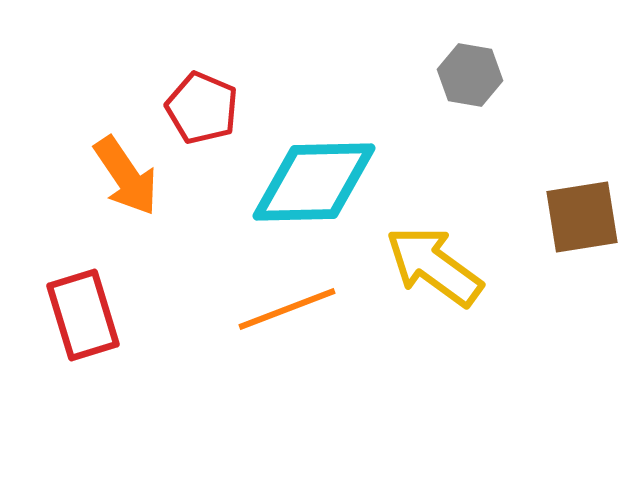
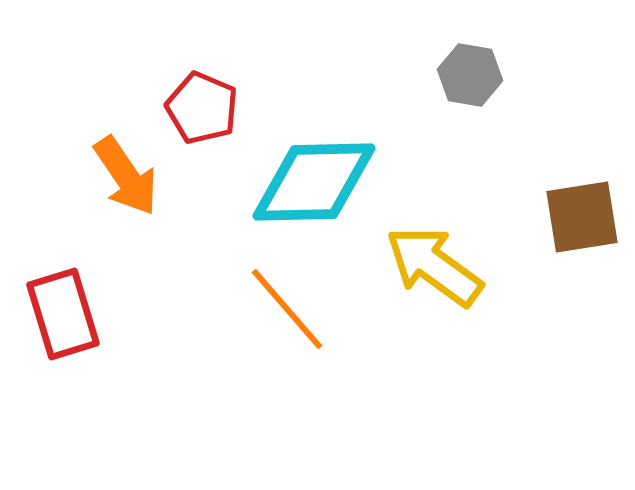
orange line: rotated 70 degrees clockwise
red rectangle: moved 20 px left, 1 px up
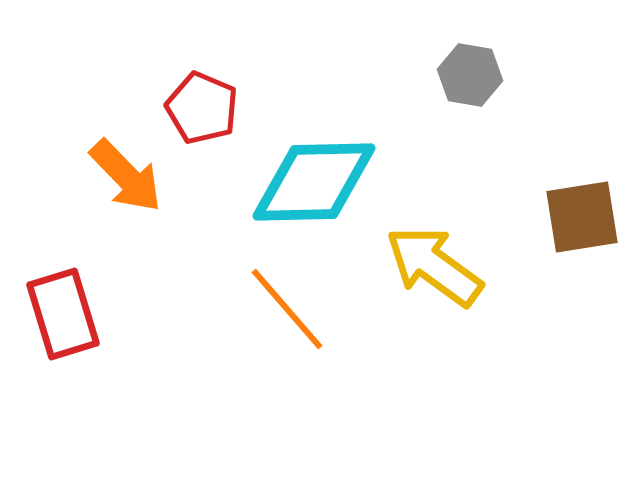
orange arrow: rotated 10 degrees counterclockwise
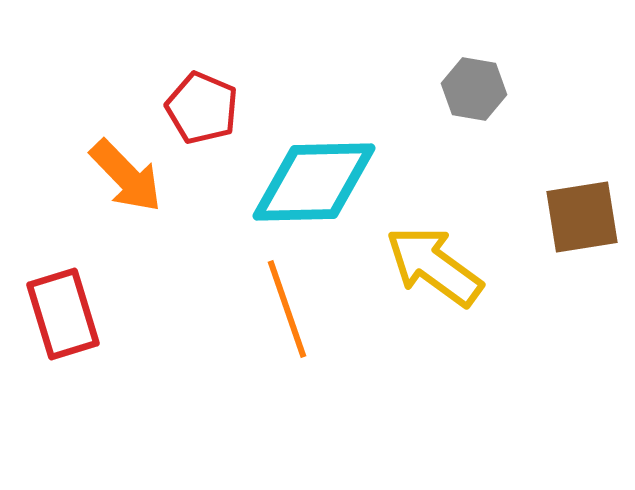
gray hexagon: moved 4 px right, 14 px down
orange line: rotated 22 degrees clockwise
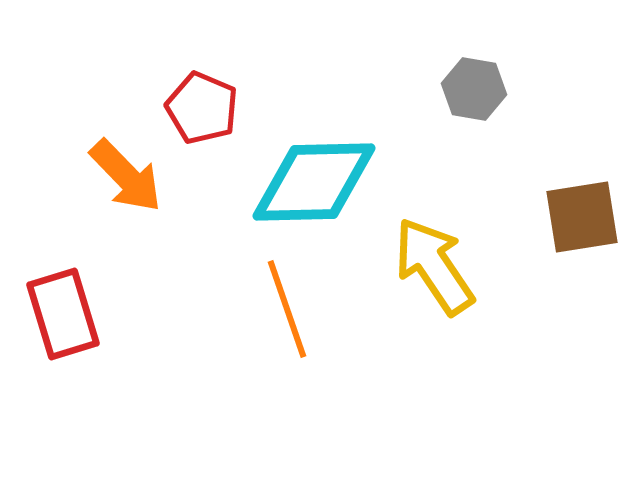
yellow arrow: rotated 20 degrees clockwise
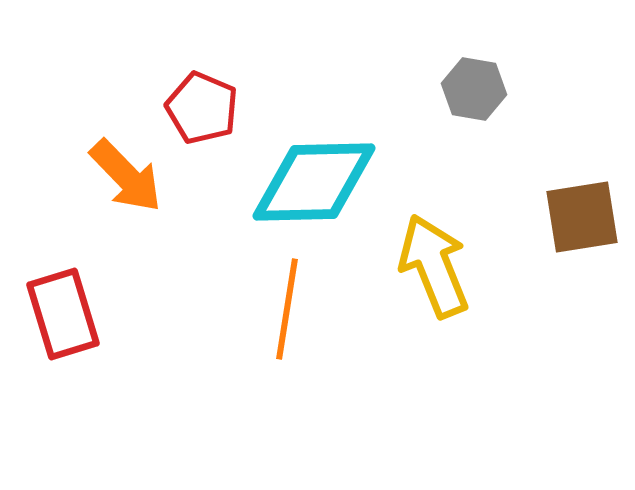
yellow arrow: rotated 12 degrees clockwise
orange line: rotated 28 degrees clockwise
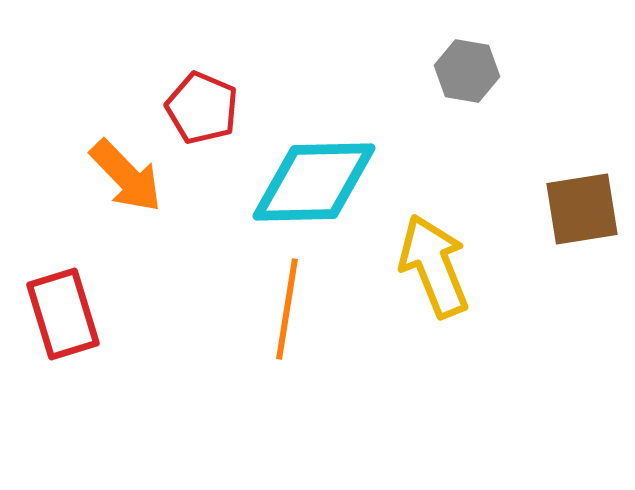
gray hexagon: moved 7 px left, 18 px up
brown square: moved 8 px up
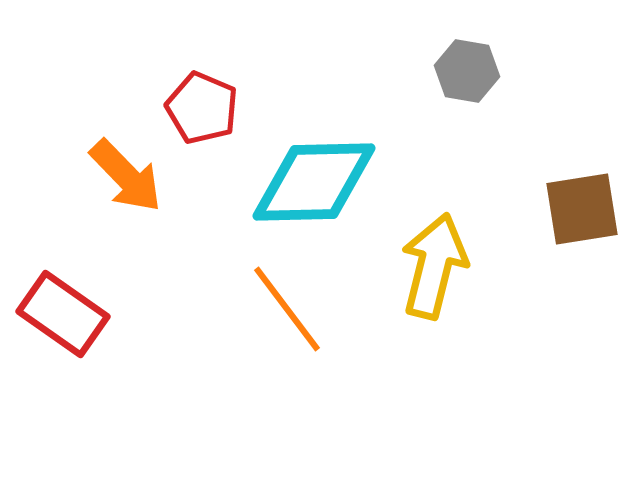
yellow arrow: rotated 36 degrees clockwise
orange line: rotated 46 degrees counterclockwise
red rectangle: rotated 38 degrees counterclockwise
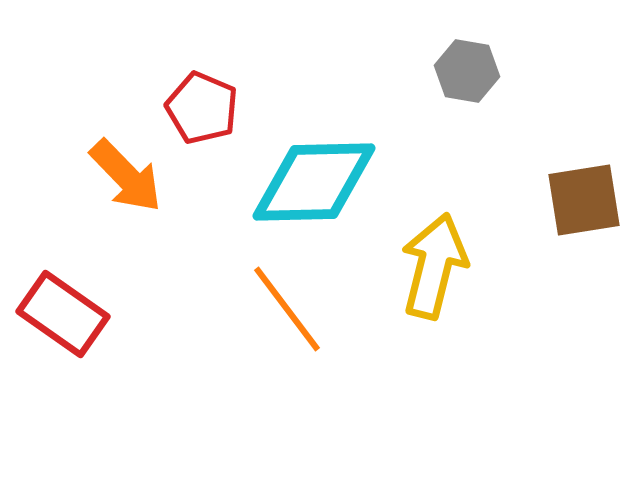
brown square: moved 2 px right, 9 px up
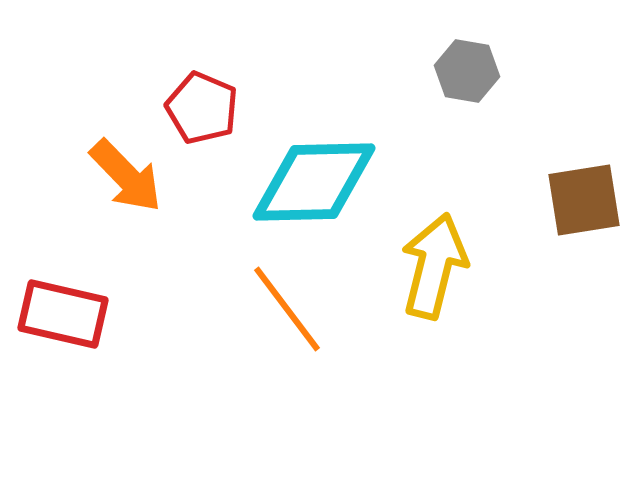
red rectangle: rotated 22 degrees counterclockwise
